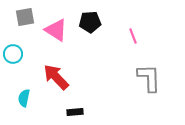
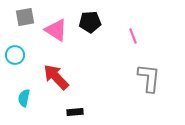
cyan circle: moved 2 px right, 1 px down
gray L-shape: rotated 8 degrees clockwise
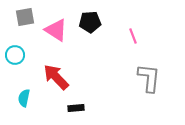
black rectangle: moved 1 px right, 4 px up
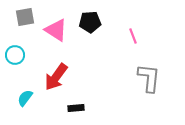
red arrow: rotated 100 degrees counterclockwise
cyan semicircle: moved 1 px right; rotated 24 degrees clockwise
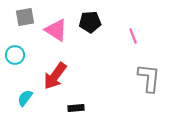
red arrow: moved 1 px left, 1 px up
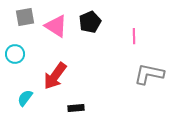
black pentagon: rotated 20 degrees counterclockwise
pink triangle: moved 4 px up
pink line: moved 1 px right; rotated 21 degrees clockwise
cyan circle: moved 1 px up
gray L-shape: moved 4 px up; rotated 84 degrees counterclockwise
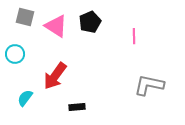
gray square: rotated 24 degrees clockwise
gray L-shape: moved 11 px down
black rectangle: moved 1 px right, 1 px up
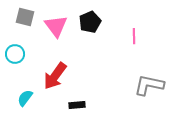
pink triangle: rotated 20 degrees clockwise
black rectangle: moved 2 px up
